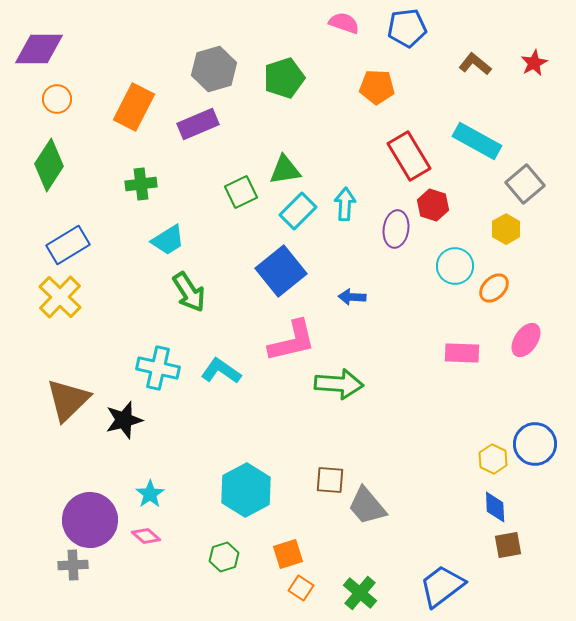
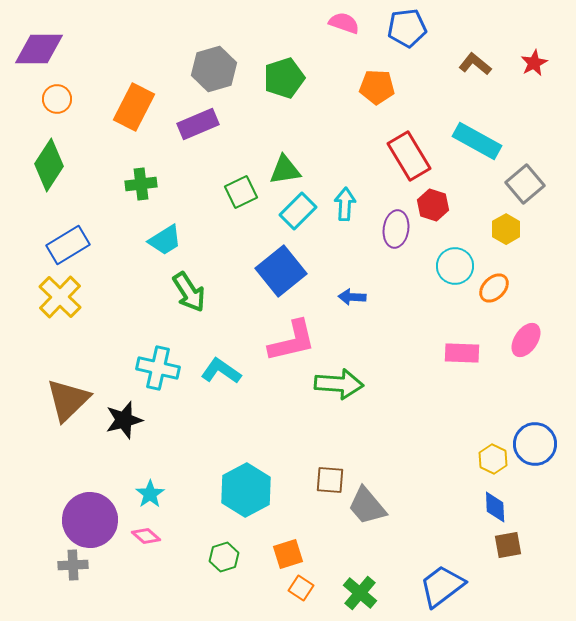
cyan trapezoid at (168, 240): moved 3 px left
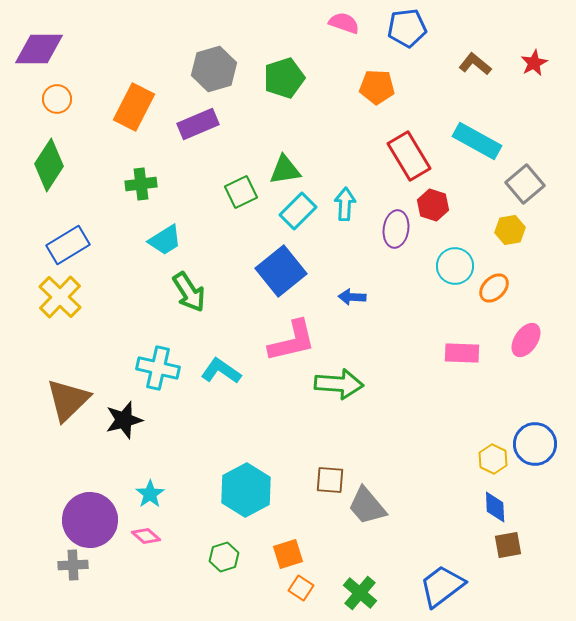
yellow hexagon at (506, 229): moved 4 px right, 1 px down; rotated 20 degrees clockwise
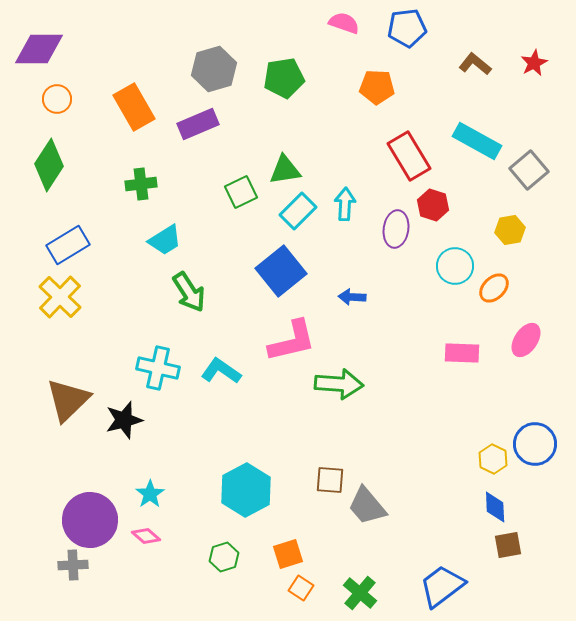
green pentagon at (284, 78): rotated 9 degrees clockwise
orange rectangle at (134, 107): rotated 57 degrees counterclockwise
gray square at (525, 184): moved 4 px right, 14 px up
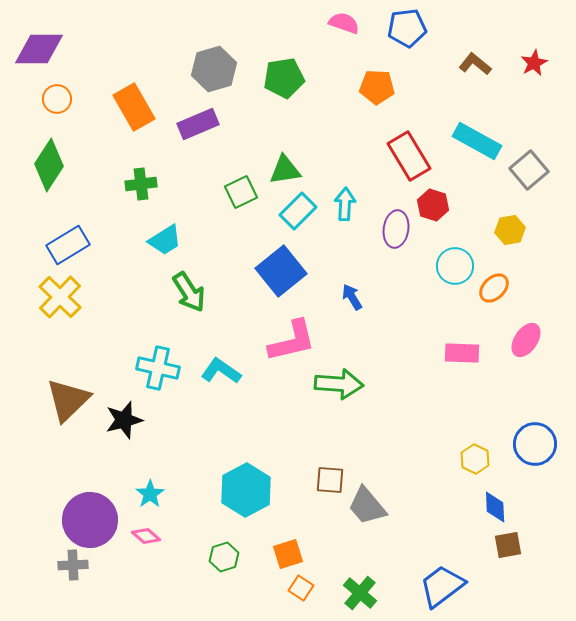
blue arrow at (352, 297): rotated 56 degrees clockwise
yellow hexagon at (493, 459): moved 18 px left
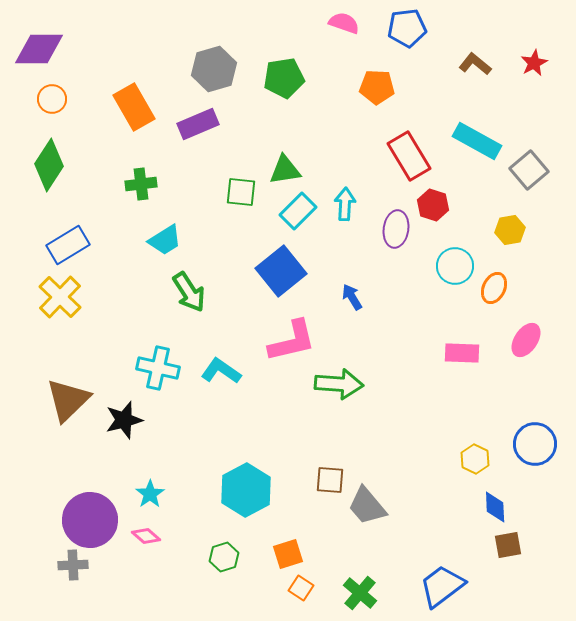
orange circle at (57, 99): moved 5 px left
green square at (241, 192): rotated 32 degrees clockwise
orange ellipse at (494, 288): rotated 20 degrees counterclockwise
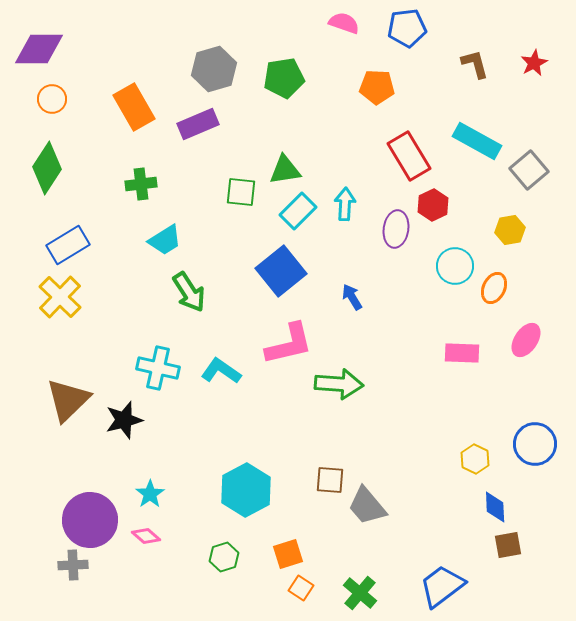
brown L-shape at (475, 64): rotated 36 degrees clockwise
green diamond at (49, 165): moved 2 px left, 3 px down
red hexagon at (433, 205): rotated 16 degrees clockwise
pink L-shape at (292, 341): moved 3 px left, 3 px down
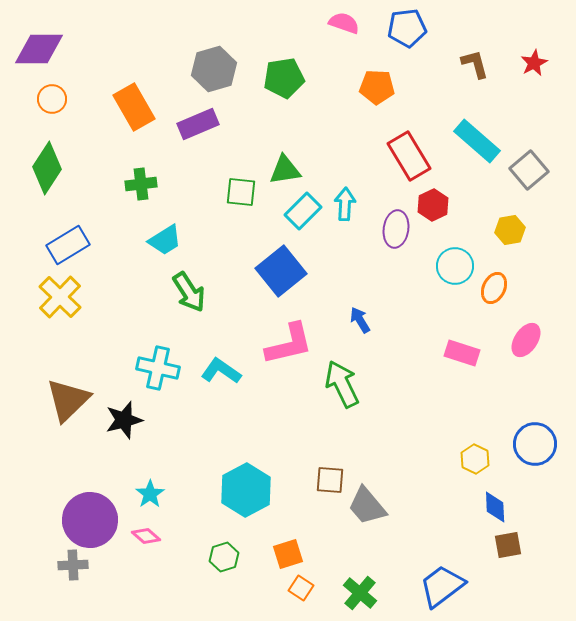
cyan rectangle at (477, 141): rotated 12 degrees clockwise
cyan rectangle at (298, 211): moved 5 px right
blue arrow at (352, 297): moved 8 px right, 23 px down
pink rectangle at (462, 353): rotated 16 degrees clockwise
green arrow at (339, 384): moved 3 px right; rotated 120 degrees counterclockwise
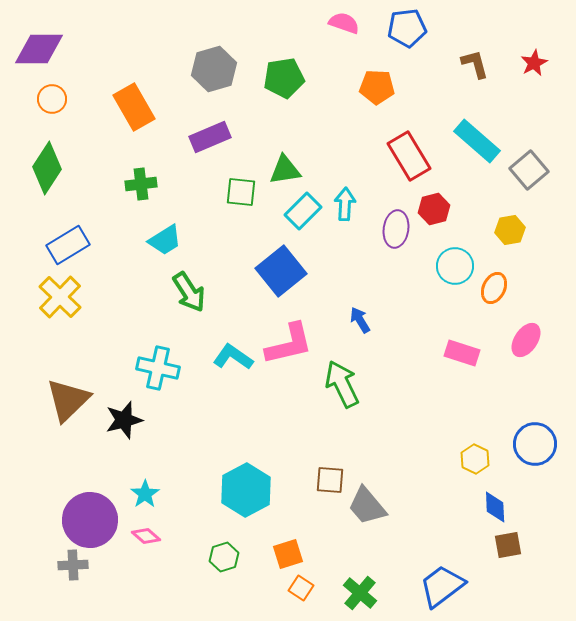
purple rectangle at (198, 124): moved 12 px right, 13 px down
red hexagon at (433, 205): moved 1 px right, 4 px down; rotated 12 degrees clockwise
cyan L-shape at (221, 371): moved 12 px right, 14 px up
cyan star at (150, 494): moved 5 px left
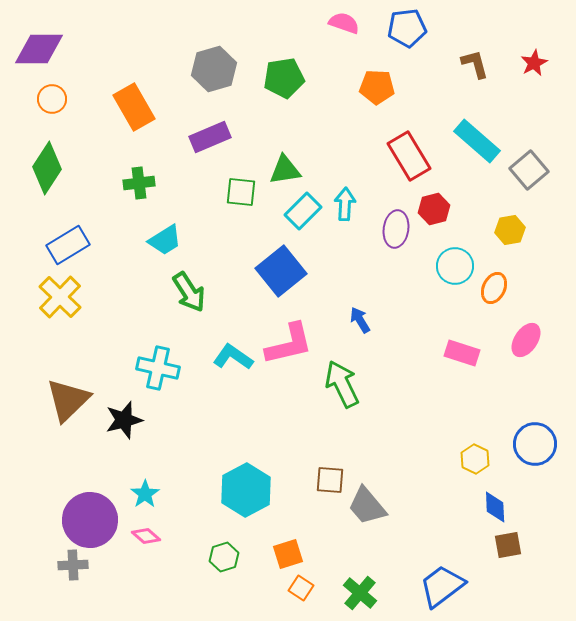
green cross at (141, 184): moved 2 px left, 1 px up
